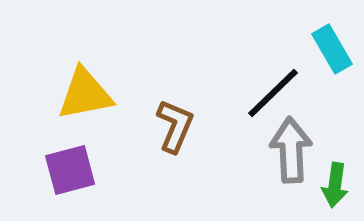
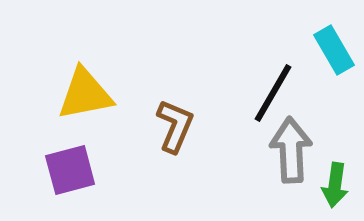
cyan rectangle: moved 2 px right, 1 px down
black line: rotated 16 degrees counterclockwise
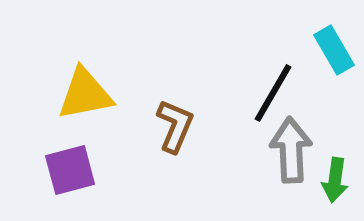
green arrow: moved 5 px up
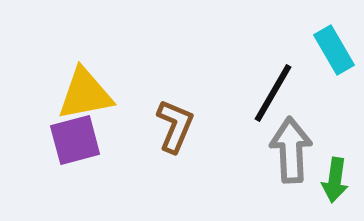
purple square: moved 5 px right, 30 px up
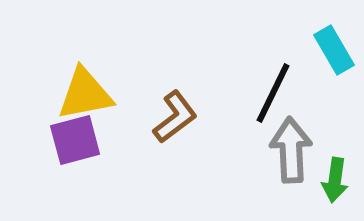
black line: rotated 4 degrees counterclockwise
brown L-shape: moved 9 px up; rotated 30 degrees clockwise
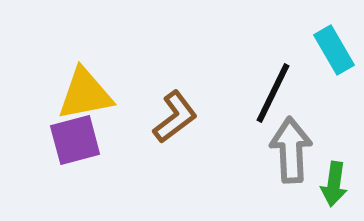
green arrow: moved 1 px left, 4 px down
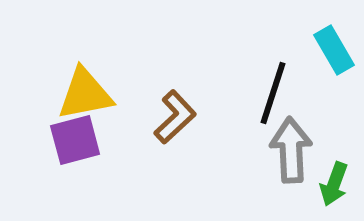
black line: rotated 8 degrees counterclockwise
brown L-shape: rotated 6 degrees counterclockwise
green arrow: rotated 12 degrees clockwise
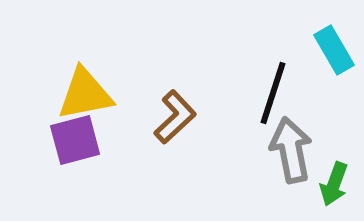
gray arrow: rotated 8 degrees counterclockwise
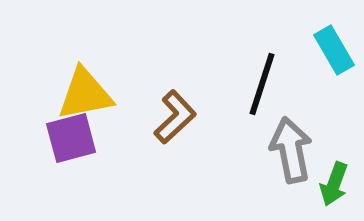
black line: moved 11 px left, 9 px up
purple square: moved 4 px left, 2 px up
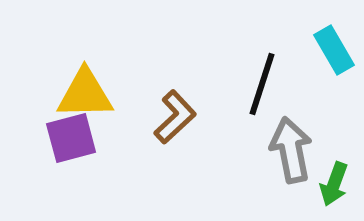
yellow triangle: rotated 10 degrees clockwise
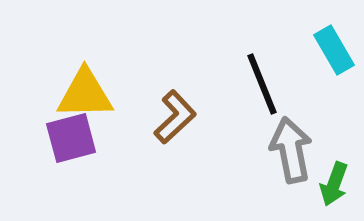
black line: rotated 40 degrees counterclockwise
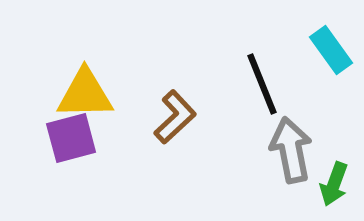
cyan rectangle: moved 3 px left; rotated 6 degrees counterclockwise
